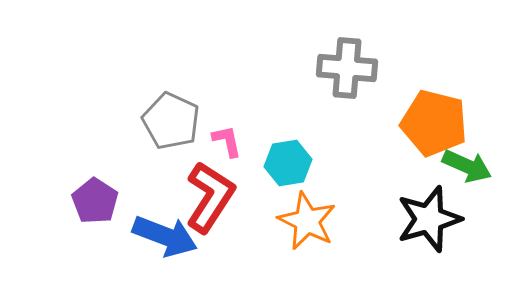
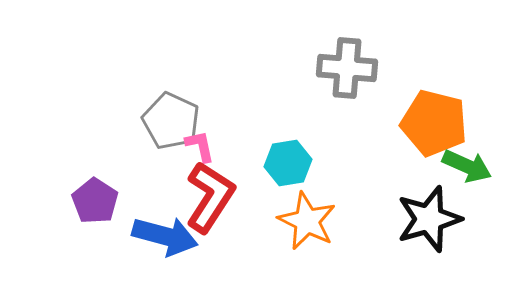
pink L-shape: moved 27 px left, 5 px down
blue arrow: rotated 6 degrees counterclockwise
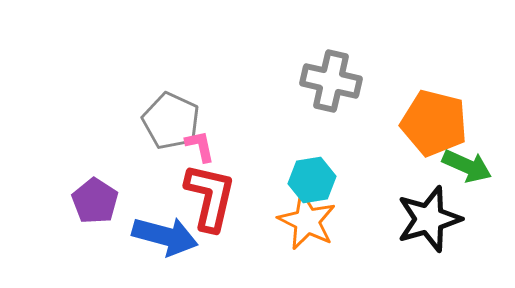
gray cross: moved 16 px left, 13 px down; rotated 8 degrees clockwise
cyan hexagon: moved 24 px right, 17 px down
red L-shape: rotated 20 degrees counterclockwise
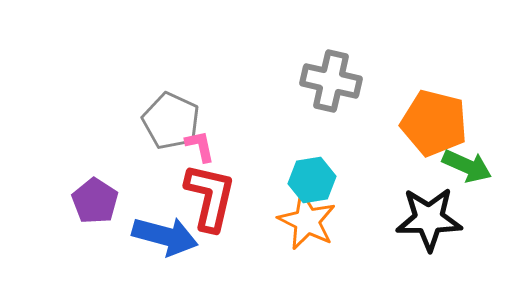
black star: rotated 16 degrees clockwise
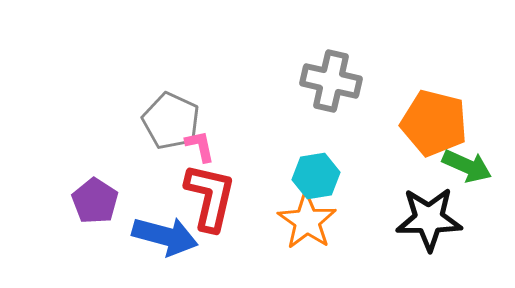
cyan hexagon: moved 4 px right, 4 px up
orange star: rotated 8 degrees clockwise
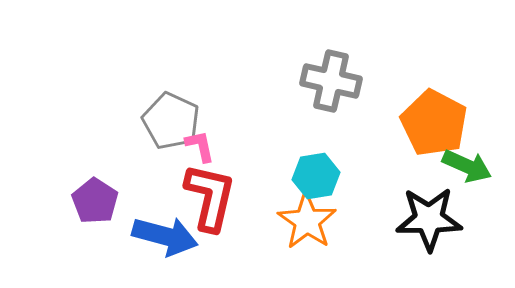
orange pentagon: rotated 14 degrees clockwise
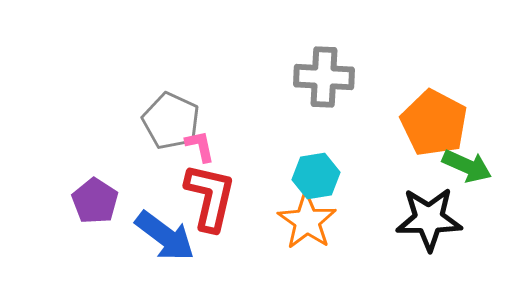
gray cross: moved 7 px left, 4 px up; rotated 10 degrees counterclockwise
blue arrow: rotated 22 degrees clockwise
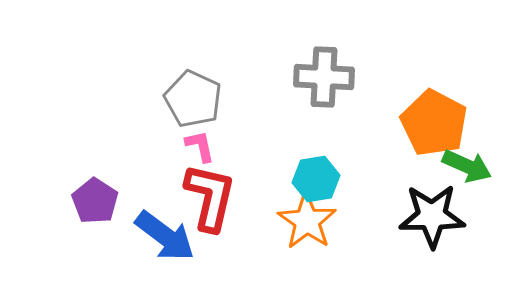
gray pentagon: moved 22 px right, 22 px up
cyan hexagon: moved 3 px down
black star: moved 3 px right, 3 px up
